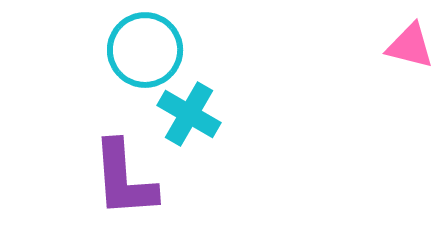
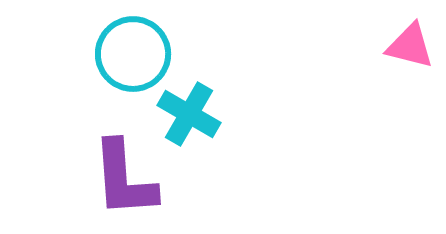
cyan circle: moved 12 px left, 4 px down
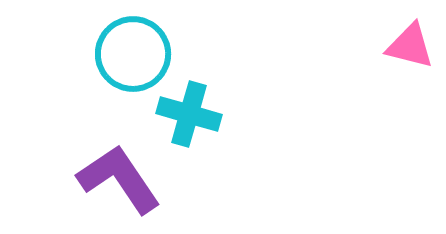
cyan cross: rotated 14 degrees counterclockwise
purple L-shape: moved 5 px left; rotated 150 degrees clockwise
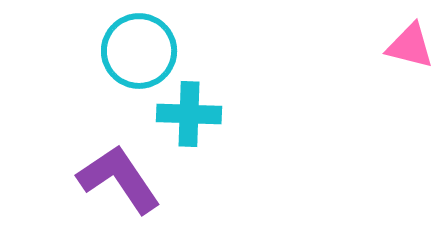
cyan circle: moved 6 px right, 3 px up
cyan cross: rotated 14 degrees counterclockwise
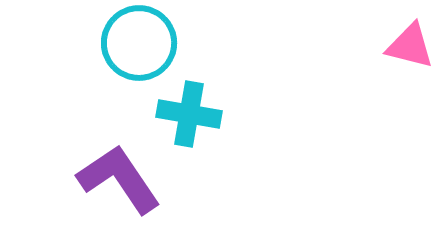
cyan circle: moved 8 px up
cyan cross: rotated 8 degrees clockwise
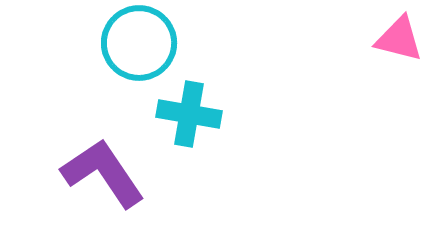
pink triangle: moved 11 px left, 7 px up
purple L-shape: moved 16 px left, 6 px up
